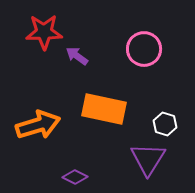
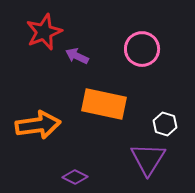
red star: rotated 21 degrees counterclockwise
pink circle: moved 2 px left
purple arrow: rotated 10 degrees counterclockwise
orange rectangle: moved 5 px up
orange arrow: rotated 9 degrees clockwise
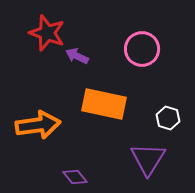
red star: moved 3 px right, 1 px down; rotated 30 degrees counterclockwise
white hexagon: moved 3 px right, 6 px up
purple diamond: rotated 25 degrees clockwise
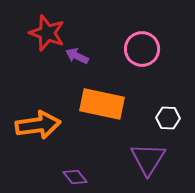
orange rectangle: moved 2 px left
white hexagon: rotated 15 degrees counterclockwise
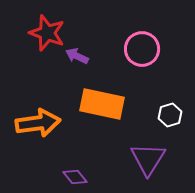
white hexagon: moved 2 px right, 3 px up; rotated 20 degrees counterclockwise
orange arrow: moved 2 px up
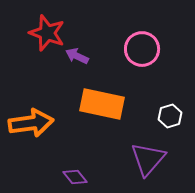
white hexagon: moved 1 px down
orange arrow: moved 7 px left
purple triangle: rotated 9 degrees clockwise
